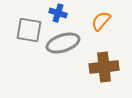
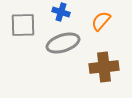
blue cross: moved 3 px right, 1 px up
gray square: moved 6 px left, 5 px up; rotated 12 degrees counterclockwise
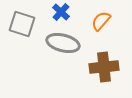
blue cross: rotated 24 degrees clockwise
gray square: moved 1 px left, 1 px up; rotated 20 degrees clockwise
gray ellipse: rotated 32 degrees clockwise
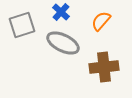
gray square: moved 1 px down; rotated 36 degrees counterclockwise
gray ellipse: rotated 12 degrees clockwise
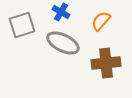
blue cross: rotated 12 degrees counterclockwise
brown cross: moved 2 px right, 4 px up
